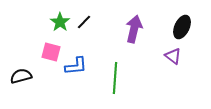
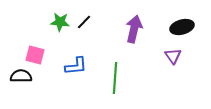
green star: rotated 30 degrees counterclockwise
black ellipse: rotated 50 degrees clockwise
pink square: moved 16 px left, 3 px down
purple triangle: rotated 18 degrees clockwise
black semicircle: rotated 15 degrees clockwise
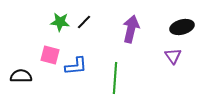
purple arrow: moved 3 px left
pink square: moved 15 px right
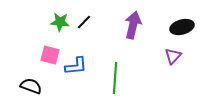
purple arrow: moved 2 px right, 4 px up
purple triangle: rotated 18 degrees clockwise
black semicircle: moved 10 px right, 10 px down; rotated 20 degrees clockwise
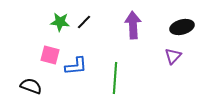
purple arrow: rotated 16 degrees counterclockwise
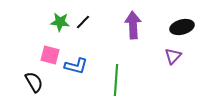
black line: moved 1 px left
blue L-shape: rotated 20 degrees clockwise
green line: moved 1 px right, 2 px down
black semicircle: moved 3 px right, 4 px up; rotated 40 degrees clockwise
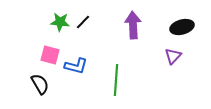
black semicircle: moved 6 px right, 2 px down
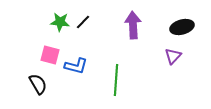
black semicircle: moved 2 px left
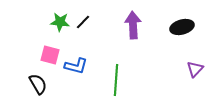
purple triangle: moved 22 px right, 13 px down
